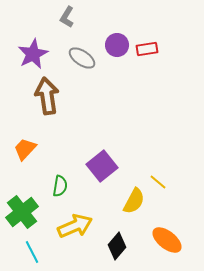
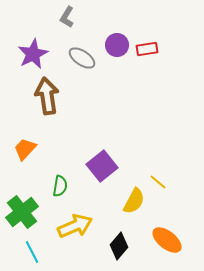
black diamond: moved 2 px right
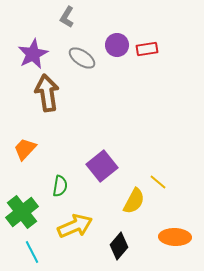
brown arrow: moved 3 px up
orange ellipse: moved 8 px right, 3 px up; rotated 36 degrees counterclockwise
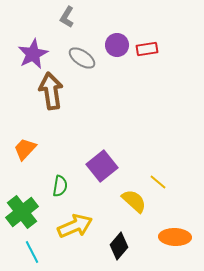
brown arrow: moved 4 px right, 2 px up
yellow semicircle: rotated 76 degrees counterclockwise
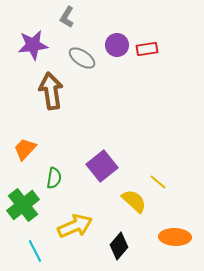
purple star: moved 9 px up; rotated 20 degrees clockwise
green semicircle: moved 6 px left, 8 px up
green cross: moved 1 px right, 7 px up
cyan line: moved 3 px right, 1 px up
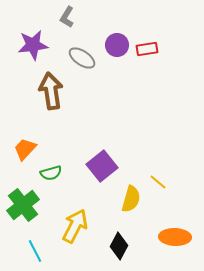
green semicircle: moved 3 px left, 5 px up; rotated 65 degrees clockwise
yellow semicircle: moved 3 px left, 2 px up; rotated 64 degrees clockwise
yellow arrow: rotated 40 degrees counterclockwise
black diamond: rotated 12 degrees counterclockwise
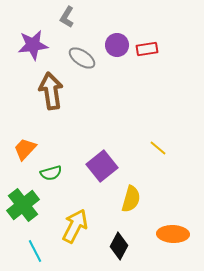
yellow line: moved 34 px up
orange ellipse: moved 2 px left, 3 px up
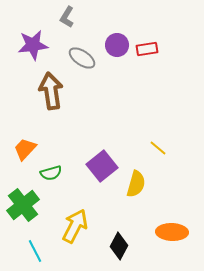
yellow semicircle: moved 5 px right, 15 px up
orange ellipse: moved 1 px left, 2 px up
